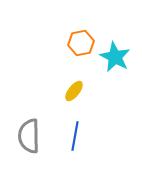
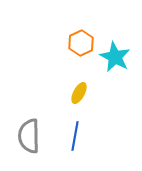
orange hexagon: rotated 15 degrees counterclockwise
yellow ellipse: moved 5 px right, 2 px down; rotated 10 degrees counterclockwise
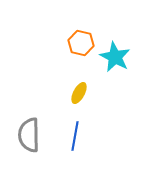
orange hexagon: rotated 20 degrees counterclockwise
gray semicircle: moved 1 px up
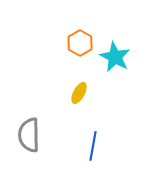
orange hexagon: moved 1 px left; rotated 15 degrees clockwise
blue line: moved 18 px right, 10 px down
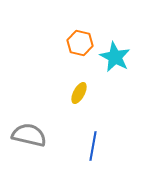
orange hexagon: rotated 15 degrees counterclockwise
gray semicircle: rotated 104 degrees clockwise
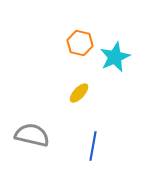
cyan star: rotated 20 degrees clockwise
yellow ellipse: rotated 15 degrees clockwise
gray semicircle: moved 3 px right
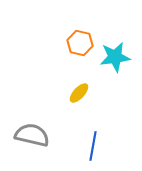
cyan star: rotated 16 degrees clockwise
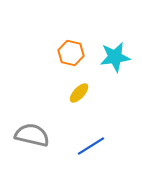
orange hexagon: moved 9 px left, 10 px down
blue line: moved 2 px left; rotated 48 degrees clockwise
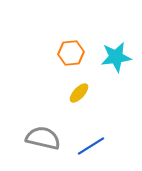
orange hexagon: rotated 20 degrees counterclockwise
cyan star: moved 1 px right
gray semicircle: moved 11 px right, 3 px down
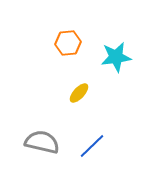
orange hexagon: moved 3 px left, 10 px up
gray semicircle: moved 1 px left, 4 px down
blue line: moved 1 px right; rotated 12 degrees counterclockwise
